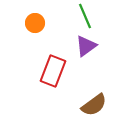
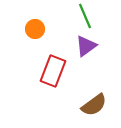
orange circle: moved 6 px down
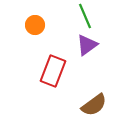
orange circle: moved 4 px up
purple triangle: moved 1 px right, 1 px up
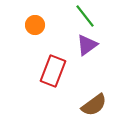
green line: rotated 15 degrees counterclockwise
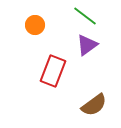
green line: rotated 15 degrees counterclockwise
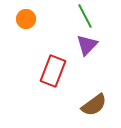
green line: rotated 25 degrees clockwise
orange circle: moved 9 px left, 6 px up
purple triangle: rotated 10 degrees counterclockwise
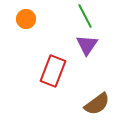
purple triangle: rotated 10 degrees counterclockwise
brown semicircle: moved 3 px right, 1 px up
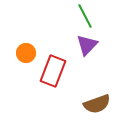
orange circle: moved 34 px down
purple triangle: rotated 10 degrees clockwise
brown semicircle: rotated 16 degrees clockwise
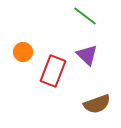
green line: rotated 25 degrees counterclockwise
purple triangle: moved 10 px down; rotated 30 degrees counterclockwise
orange circle: moved 3 px left, 1 px up
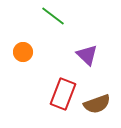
green line: moved 32 px left
red rectangle: moved 10 px right, 23 px down
